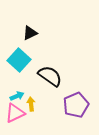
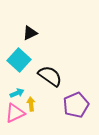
cyan arrow: moved 3 px up
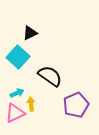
cyan square: moved 1 px left, 3 px up
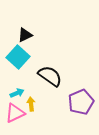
black triangle: moved 5 px left, 2 px down
purple pentagon: moved 5 px right, 3 px up
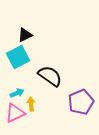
cyan square: rotated 20 degrees clockwise
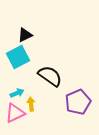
purple pentagon: moved 3 px left
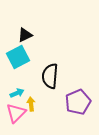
black semicircle: rotated 120 degrees counterclockwise
pink triangle: moved 1 px right; rotated 20 degrees counterclockwise
